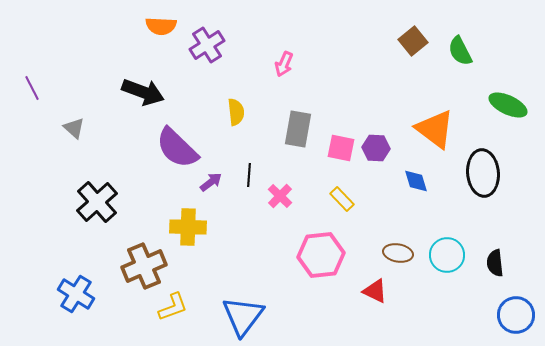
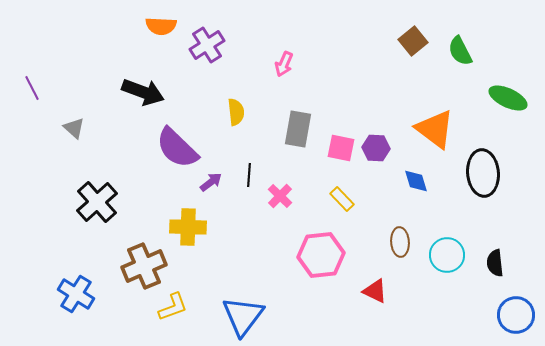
green ellipse: moved 7 px up
brown ellipse: moved 2 px right, 11 px up; rotated 76 degrees clockwise
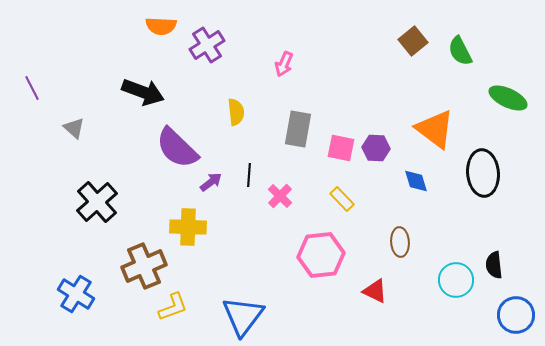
cyan circle: moved 9 px right, 25 px down
black semicircle: moved 1 px left, 2 px down
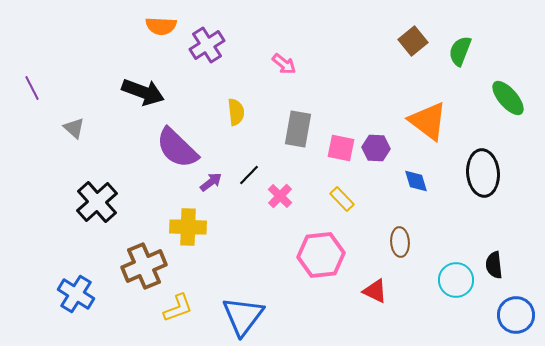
green semicircle: rotated 48 degrees clockwise
pink arrow: rotated 75 degrees counterclockwise
green ellipse: rotated 24 degrees clockwise
orange triangle: moved 7 px left, 8 px up
black line: rotated 40 degrees clockwise
yellow L-shape: moved 5 px right, 1 px down
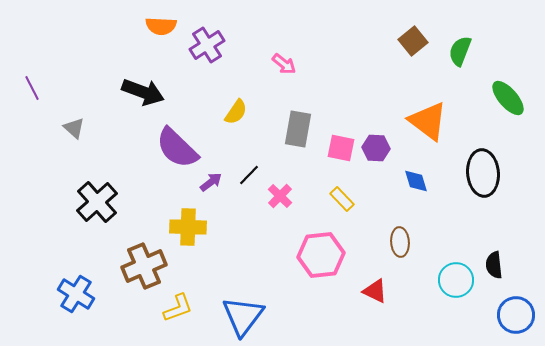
yellow semicircle: rotated 40 degrees clockwise
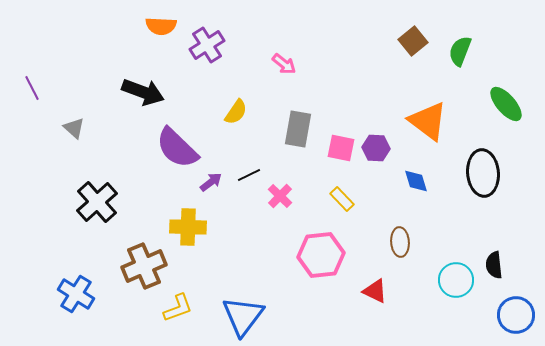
green ellipse: moved 2 px left, 6 px down
black line: rotated 20 degrees clockwise
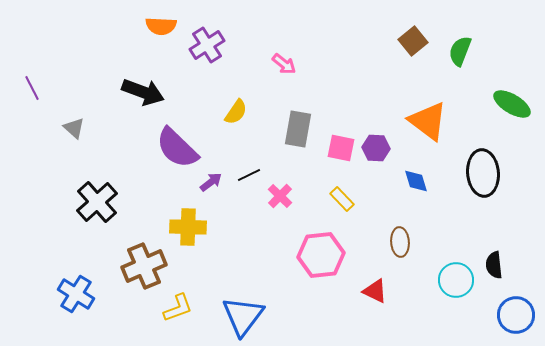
green ellipse: moved 6 px right; rotated 18 degrees counterclockwise
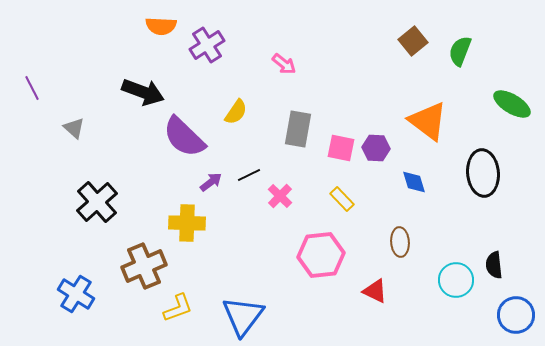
purple semicircle: moved 7 px right, 11 px up
blue diamond: moved 2 px left, 1 px down
yellow cross: moved 1 px left, 4 px up
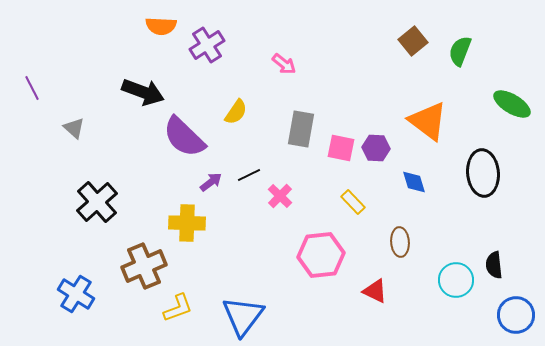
gray rectangle: moved 3 px right
yellow rectangle: moved 11 px right, 3 px down
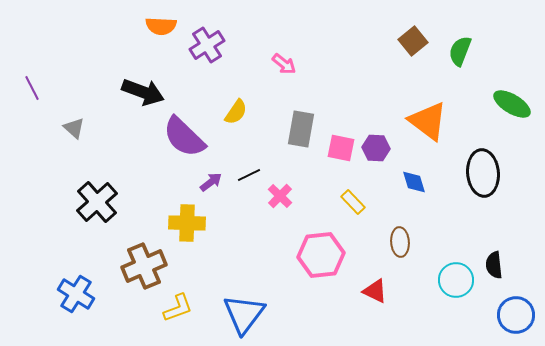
blue triangle: moved 1 px right, 2 px up
